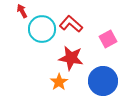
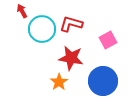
red L-shape: rotated 25 degrees counterclockwise
pink square: moved 1 px down
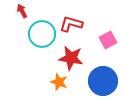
cyan circle: moved 5 px down
orange star: rotated 18 degrees counterclockwise
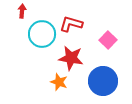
red arrow: rotated 32 degrees clockwise
pink square: rotated 18 degrees counterclockwise
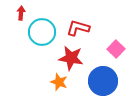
red arrow: moved 1 px left, 2 px down
red L-shape: moved 7 px right, 4 px down
cyan circle: moved 2 px up
pink square: moved 8 px right, 9 px down
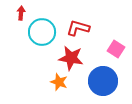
pink square: rotated 12 degrees counterclockwise
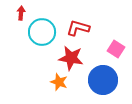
blue circle: moved 1 px up
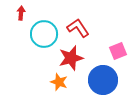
red L-shape: rotated 40 degrees clockwise
cyan circle: moved 2 px right, 2 px down
pink square: moved 2 px right, 2 px down; rotated 36 degrees clockwise
red star: rotated 25 degrees counterclockwise
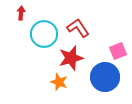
blue circle: moved 2 px right, 3 px up
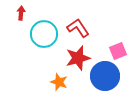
red star: moved 7 px right
blue circle: moved 1 px up
